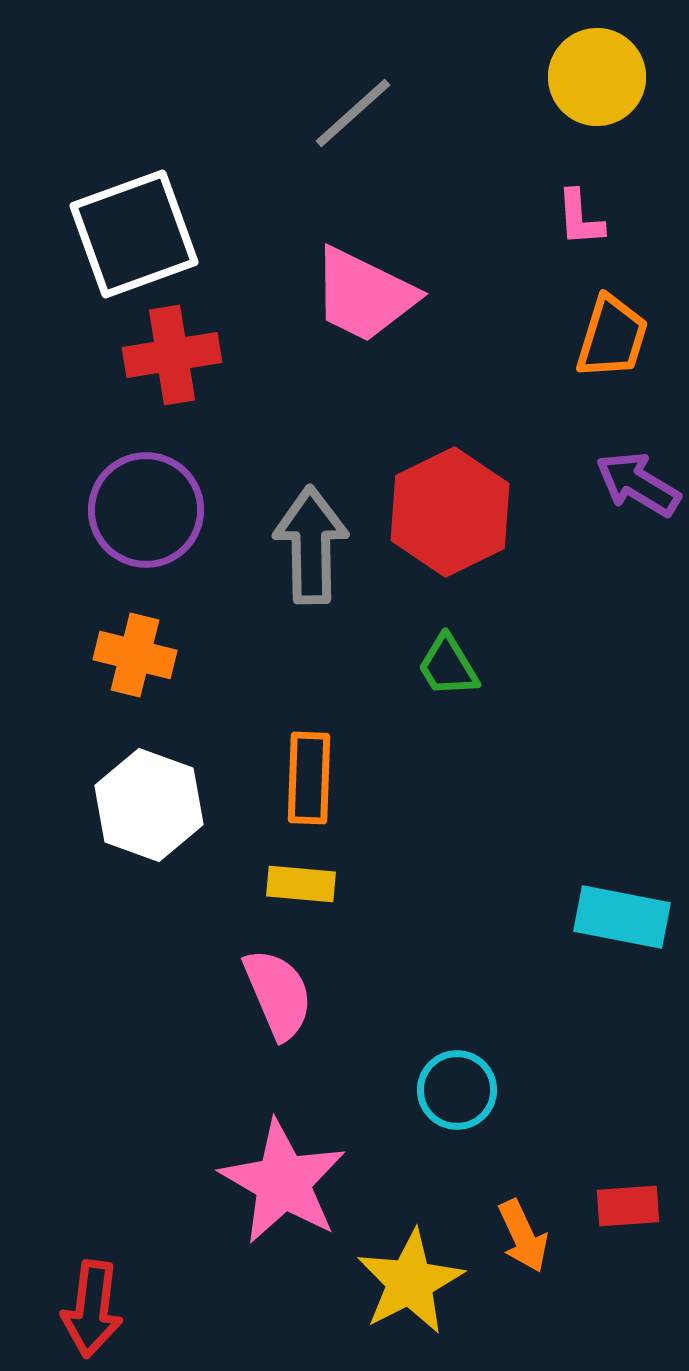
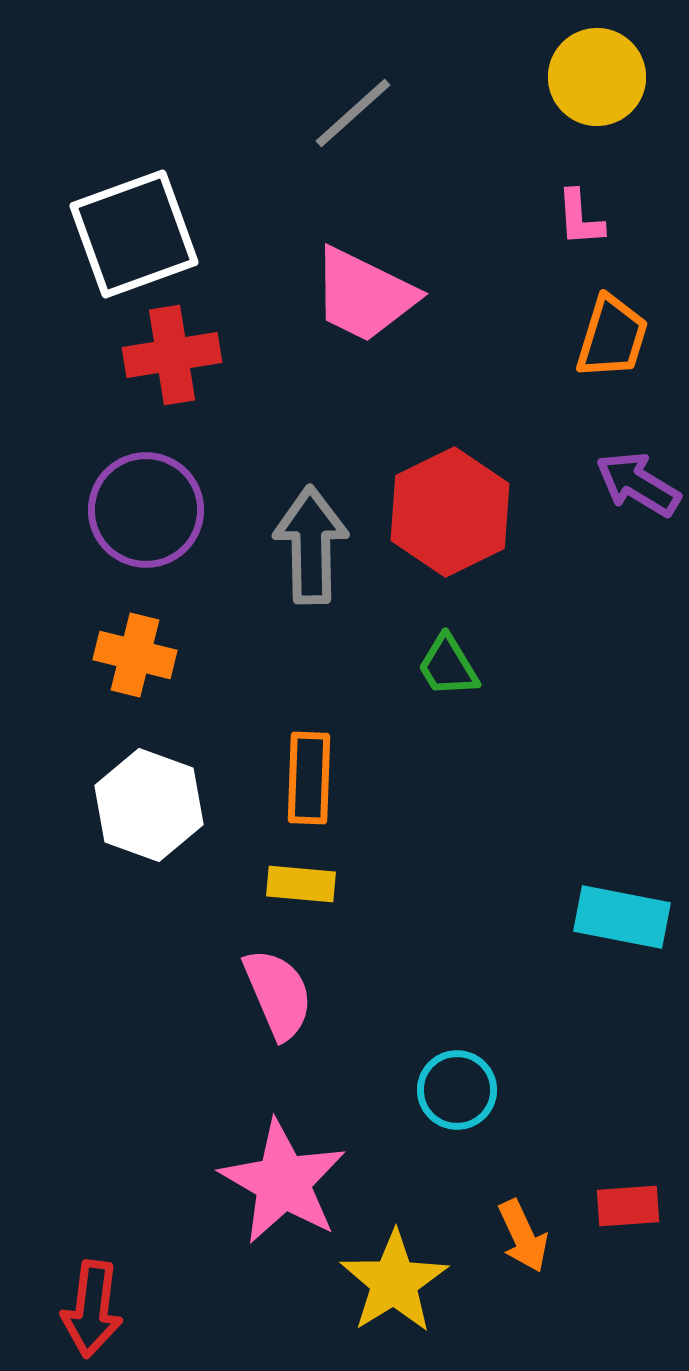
yellow star: moved 16 px left; rotated 5 degrees counterclockwise
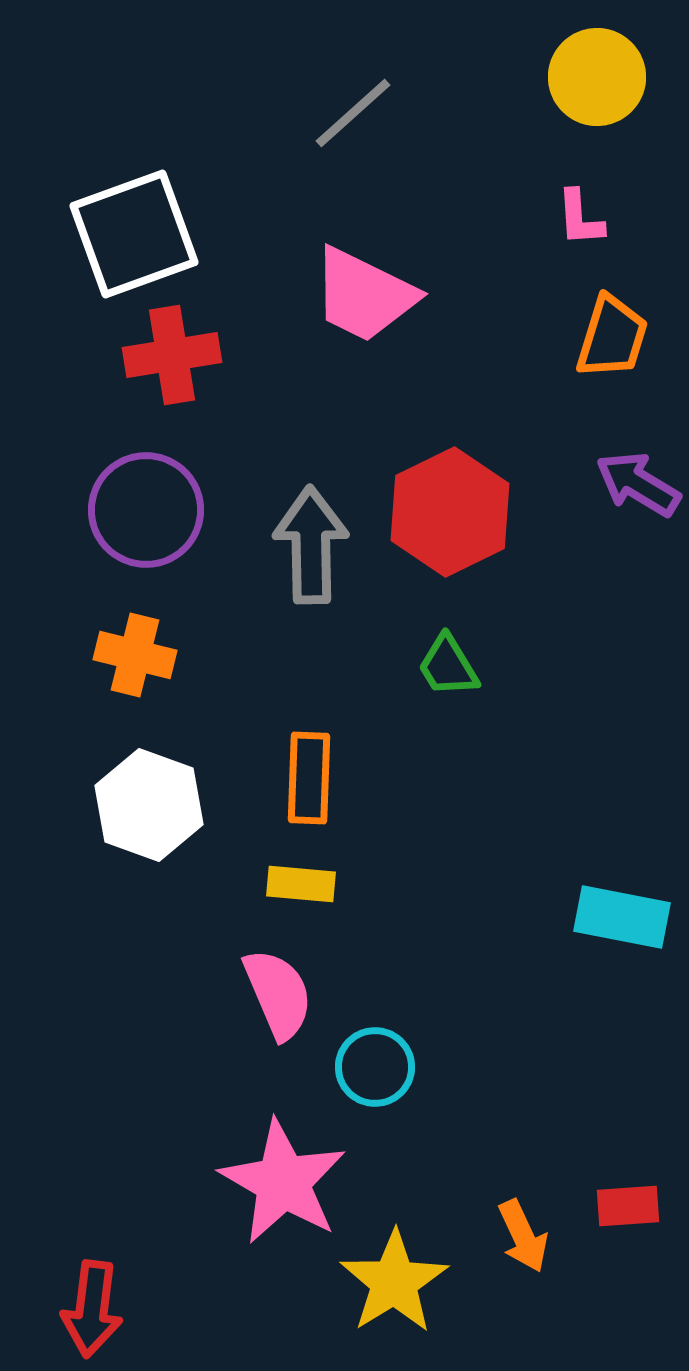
cyan circle: moved 82 px left, 23 px up
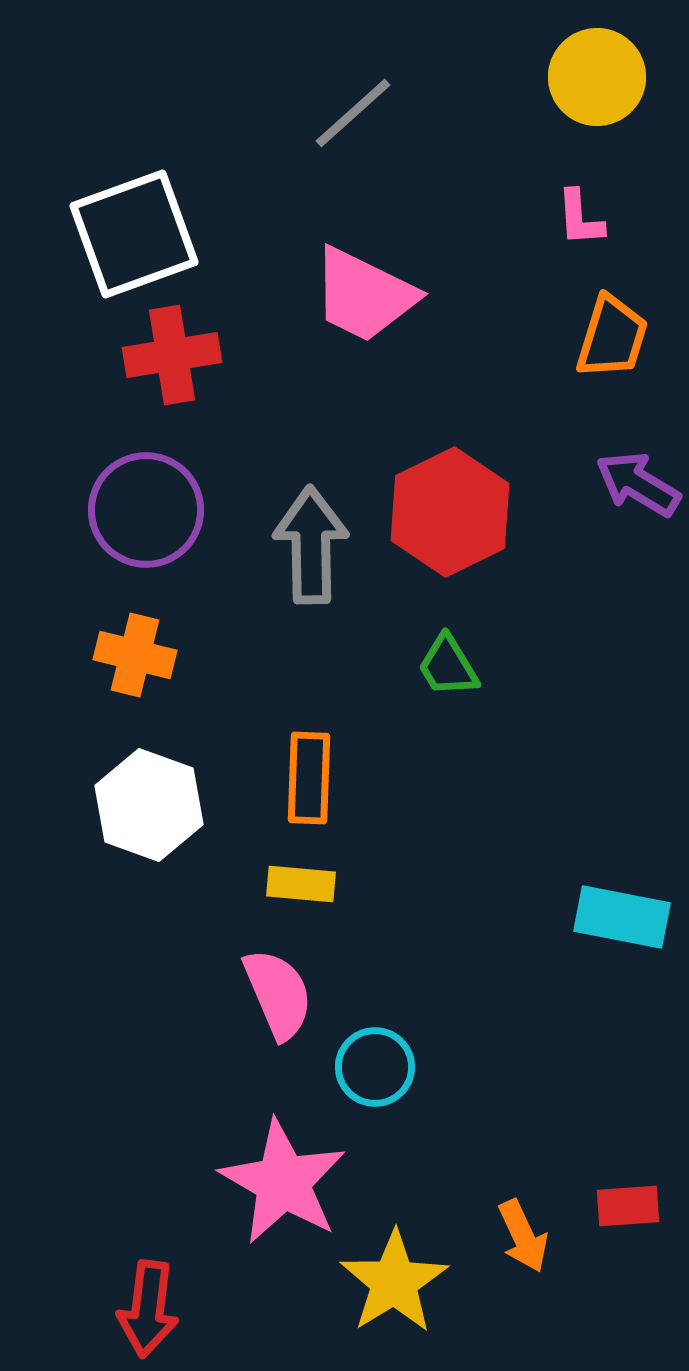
red arrow: moved 56 px right
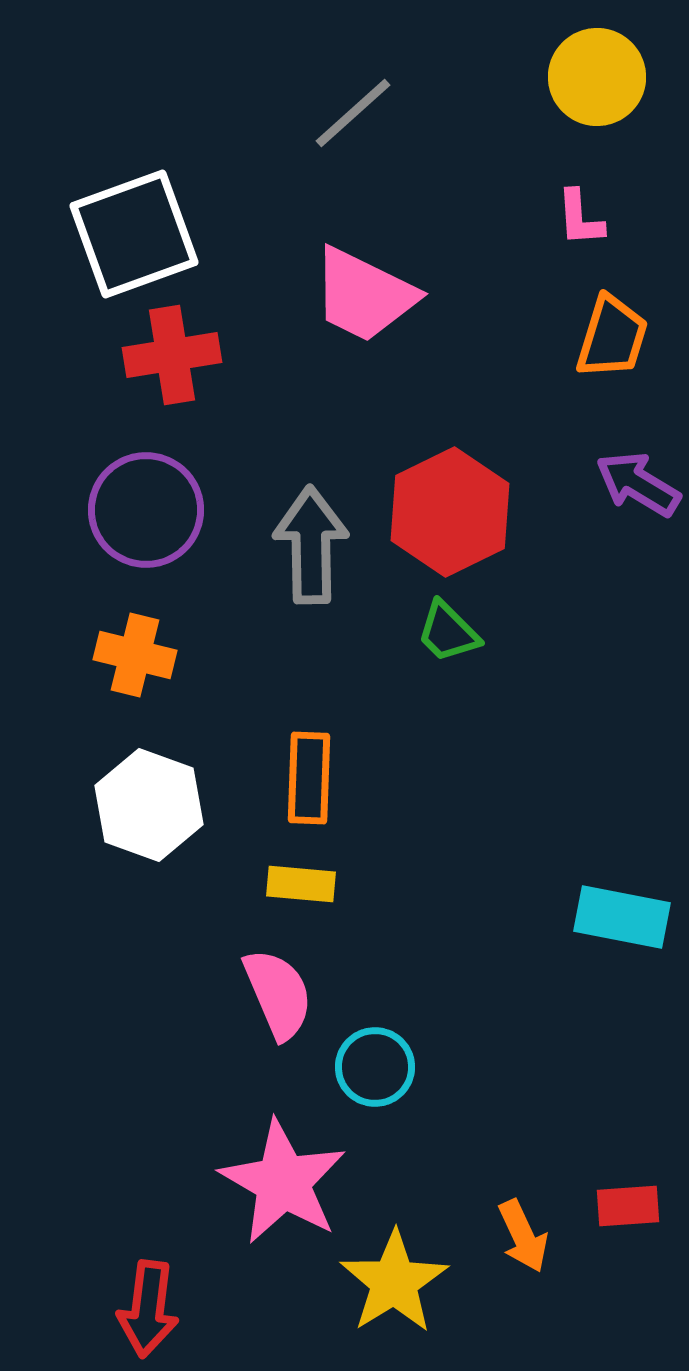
green trapezoid: moved 34 px up; rotated 14 degrees counterclockwise
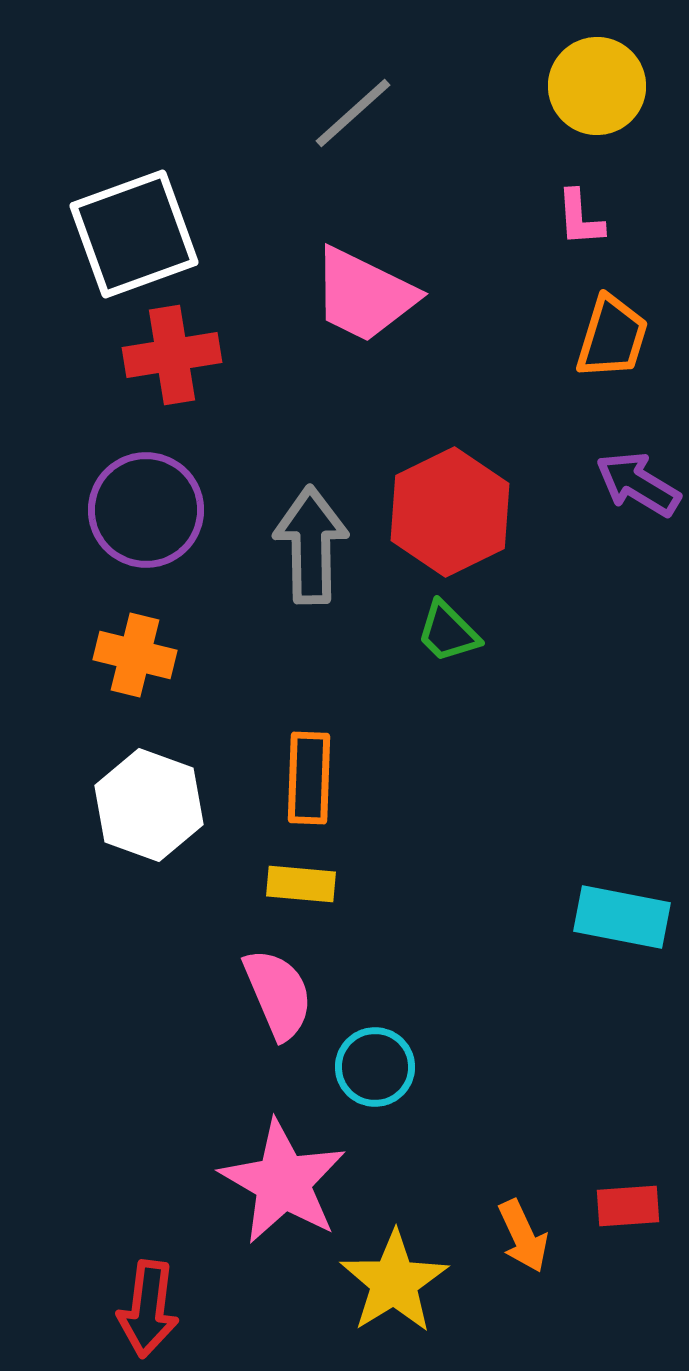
yellow circle: moved 9 px down
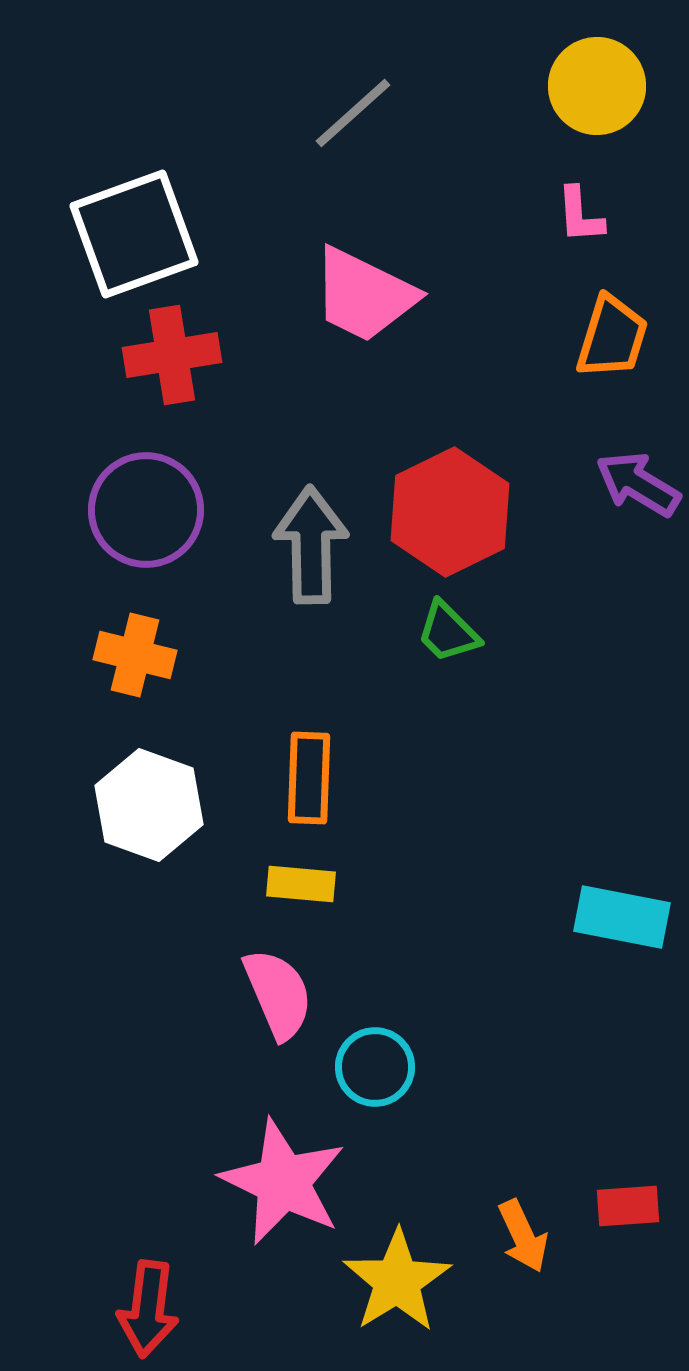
pink L-shape: moved 3 px up
pink star: rotated 4 degrees counterclockwise
yellow star: moved 3 px right, 1 px up
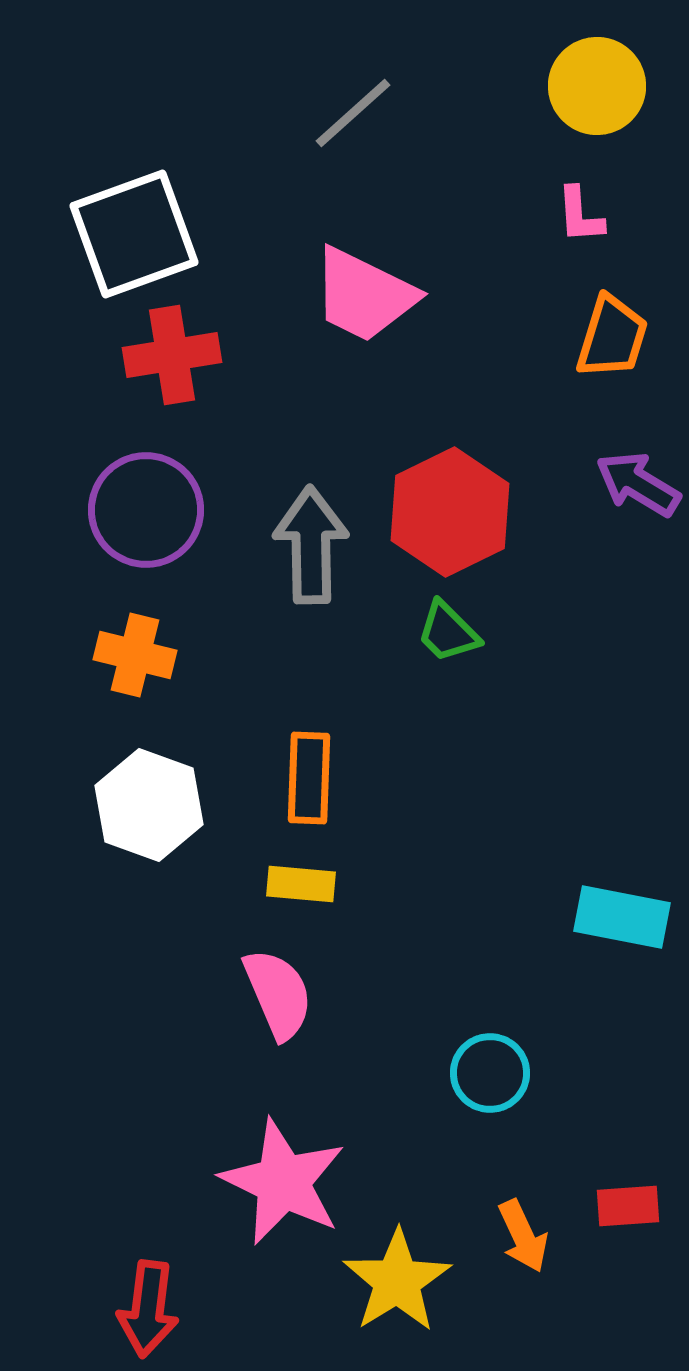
cyan circle: moved 115 px right, 6 px down
